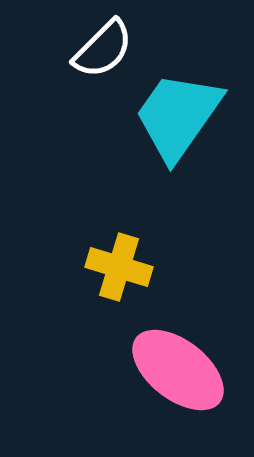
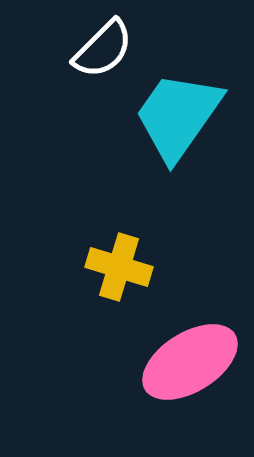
pink ellipse: moved 12 px right, 8 px up; rotated 70 degrees counterclockwise
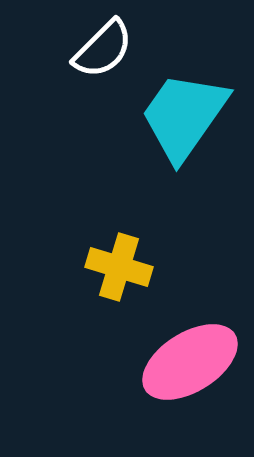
cyan trapezoid: moved 6 px right
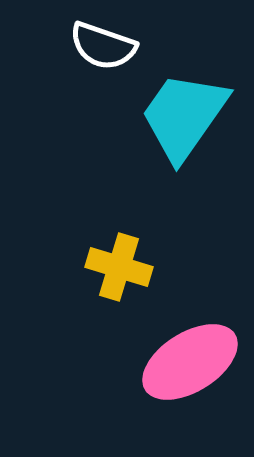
white semicircle: moved 3 px up; rotated 64 degrees clockwise
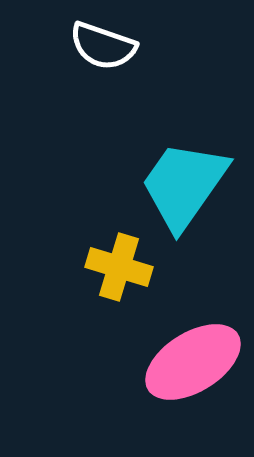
cyan trapezoid: moved 69 px down
pink ellipse: moved 3 px right
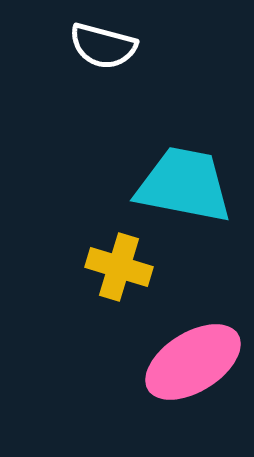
white semicircle: rotated 4 degrees counterclockwise
cyan trapezoid: rotated 66 degrees clockwise
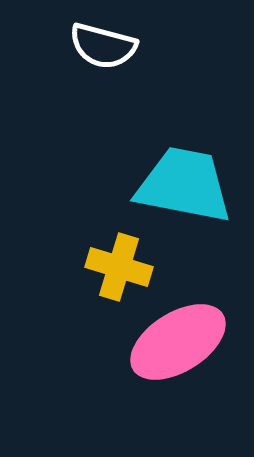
pink ellipse: moved 15 px left, 20 px up
